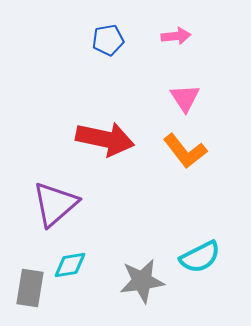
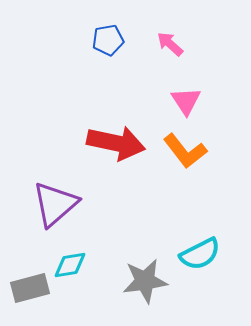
pink arrow: moved 6 px left, 8 px down; rotated 132 degrees counterclockwise
pink triangle: moved 1 px right, 3 px down
red arrow: moved 11 px right, 4 px down
cyan semicircle: moved 3 px up
gray star: moved 3 px right
gray rectangle: rotated 66 degrees clockwise
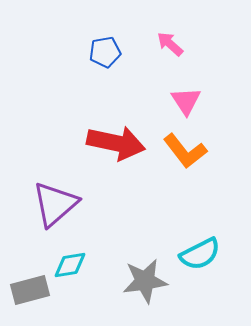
blue pentagon: moved 3 px left, 12 px down
gray rectangle: moved 2 px down
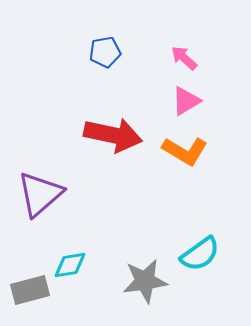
pink arrow: moved 14 px right, 14 px down
pink triangle: rotated 32 degrees clockwise
red arrow: moved 3 px left, 8 px up
orange L-shape: rotated 21 degrees counterclockwise
purple triangle: moved 15 px left, 10 px up
cyan semicircle: rotated 9 degrees counterclockwise
